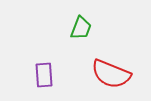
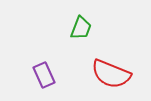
purple rectangle: rotated 20 degrees counterclockwise
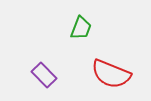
purple rectangle: rotated 20 degrees counterclockwise
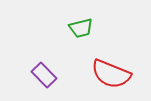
green trapezoid: rotated 55 degrees clockwise
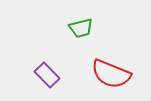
purple rectangle: moved 3 px right
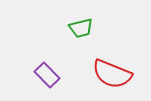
red semicircle: moved 1 px right
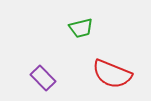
purple rectangle: moved 4 px left, 3 px down
